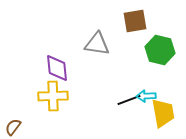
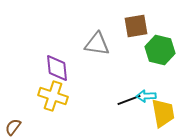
brown square: moved 1 px right, 5 px down
yellow cross: rotated 20 degrees clockwise
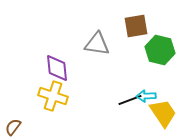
black line: moved 1 px right
yellow trapezoid: rotated 24 degrees counterclockwise
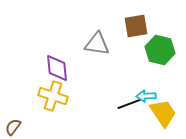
black line: moved 1 px left, 4 px down
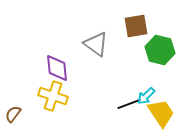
gray triangle: moved 1 px left; rotated 28 degrees clockwise
cyan arrow: rotated 42 degrees counterclockwise
yellow trapezoid: moved 2 px left
brown semicircle: moved 13 px up
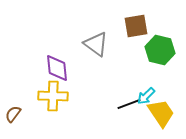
yellow cross: rotated 16 degrees counterclockwise
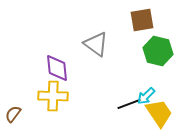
brown square: moved 6 px right, 6 px up
green hexagon: moved 2 px left, 1 px down
yellow trapezoid: moved 2 px left
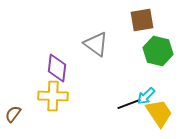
purple diamond: rotated 12 degrees clockwise
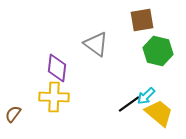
yellow cross: moved 1 px right, 1 px down
black line: rotated 15 degrees counterclockwise
yellow trapezoid: rotated 16 degrees counterclockwise
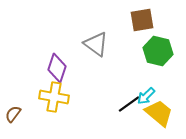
purple diamond: rotated 12 degrees clockwise
yellow cross: rotated 8 degrees clockwise
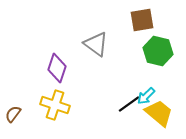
yellow cross: moved 1 px right, 8 px down; rotated 8 degrees clockwise
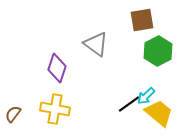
green hexagon: rotated 20 degrees clockwise
yellow cross: moved 4 px down; rotated 8 degrees counterclockwise
